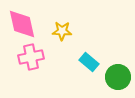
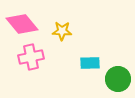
pink diamond: rotated 28 degrees counterclockwise
cyan rectangle: moved 1 px right, 1 px down; rotated 42 degrees counterclockwise
green circle: moved 2 px down
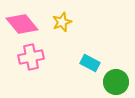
yellow star: moved 9 px up; rotated 24 degrees counterclockwise
cyan rectangle: rotated 30 degrees clockwise
green circle: moved 2 px left, 3 px down
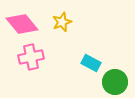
cyan rectangle: moved 1 px right
green circle: moved 1 px left
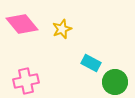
yellow star: moved 7 px down
pink cross: moved 5 px left, 24 px down
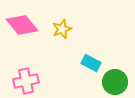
pink diamond: moved 1 px down
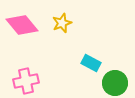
yellow star: moved 6 px up
green circle: moved 1 px down
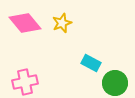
pink diamond: moved 3 px right, 2 px up
pink cross: moved 1 px left, 1 px down
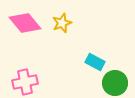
cyan rectangle: moved 4 px right, 1 px up
